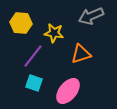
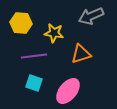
purple line: moved 1 px right; rotated 45 degrees clockwise
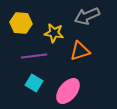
gray arrow: moved 4 px left
orange triangle: moved 1 px left, 3 px up
cyan square: rotated 12 degrees clockwise
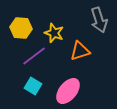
gray arrow: moved 12 px right, 4 px down; rotated 85 degrees counterclockwise
yellow hexagon: moved 5 px down
yellow star: rotated 12 degrees clockwise
purple line: rotated 30 degrees counterclockwise
cyan square: moved 1 px left, 3 px down
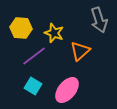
orange triangle: rotated 25 degrees counterclockwise
pink ellipse: moved 1 px left, 1 px up
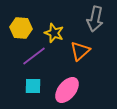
gray arrow: moved 4 px left, 1 px up; rotated 30 degrees clockwise
cyan square: rotated 30 degrees counterclockwise
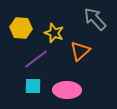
gray arrow: rotated 125 degrees clockwise
purple line: moved 2 px right, 3 px down
pink ellipse: rotated 52 degrees clockwise
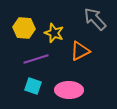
yellow hexagon: moved 3 px right
orange triangle: rotated 15 degrees clockwise
purple line: rotated 20 degrees clockwise
cyan square: rotated 18 degrees clockwise
pink ellipse: moved 2 px right
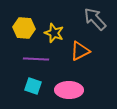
purple line: rotated 20 degrees clockwise
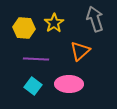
gray arrow: rotated 25 degrees clockwise
yellow star: moved 10 px up; rotated 18 degrees clockwise
orange triangle: rotated 15 degrees counterclockwise
cyan square: rotated 18 degrees clockwise
pink ellipse: moved 6 px up
